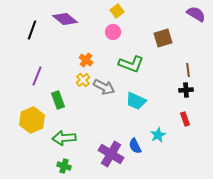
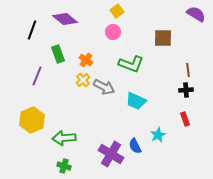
brown square: rotated 18 degrees clockwise
green rectangle: moved 46 px up
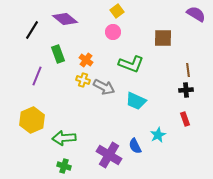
black line: rotated 12 degrees clockwise
yellow cross: rotated 32 degrees counterclockwise
purple cross: moved 2 px left, 1 px down
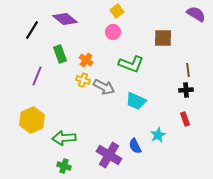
green rectangle: moved 2 px right
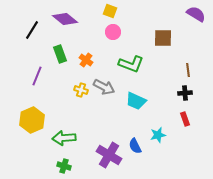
yellow square: moved 7 px left; rotated 32 degrees counterclockwise
yellow cross: moved 2 px left, 10 px down
black cross: moved 1 px left, 3 px down
cyan star: rotated 14 degrees clockwise
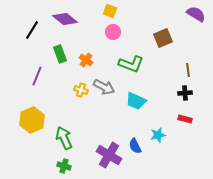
brown square: rotated 24 degrees counterclockwise
red rectangle: rotated 56 degrees counterclockwise
green arrow: rotated 70 degrees clockwise
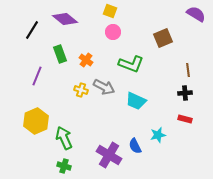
yellow hexagon: moved 4 px right, 1 px down
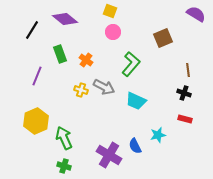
green L-shape: rotated 70 degrees counterclockwise
black cross: moved 1 px left; rotated 24 degrees clockwise
